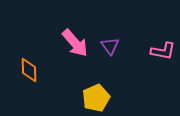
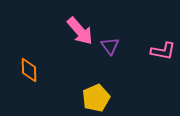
pink arrow: moved 5 px right, 12 px up
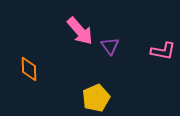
orange diamond: moved 1 px up
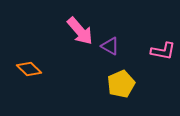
purple triangle: rotated 24 degrees counterclockwise
orange diamond: rotated 45 degrees counterclockwise
yellow pentagon: moved 25 px right, 14 px up
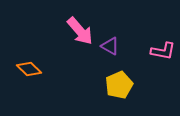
yellow pentagon: moved 2 px left, 1 px down
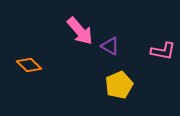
orange diamond: moved 4 px up
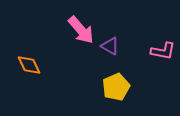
pink arrow: moved 1 px right, 1 px up
orange diamond: rotated 20 degrees clockwise
yellow pentagon: moved 3 px left, 2 px down
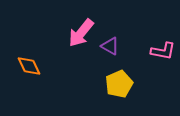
pink arrow: moved 3 px down; rotated 80 degrees clockwise
orange diamond: moved 1 px down
yellow pentagon: moved 3 px right, 3 px up
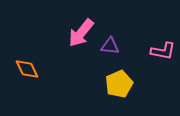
purple triangle: rotated 24 degrees counterclockwise
orange diamond: moved 2 px left, 3 px down
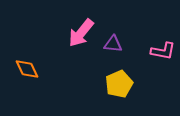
purple triangle: moved 3 px right, 2 px up
